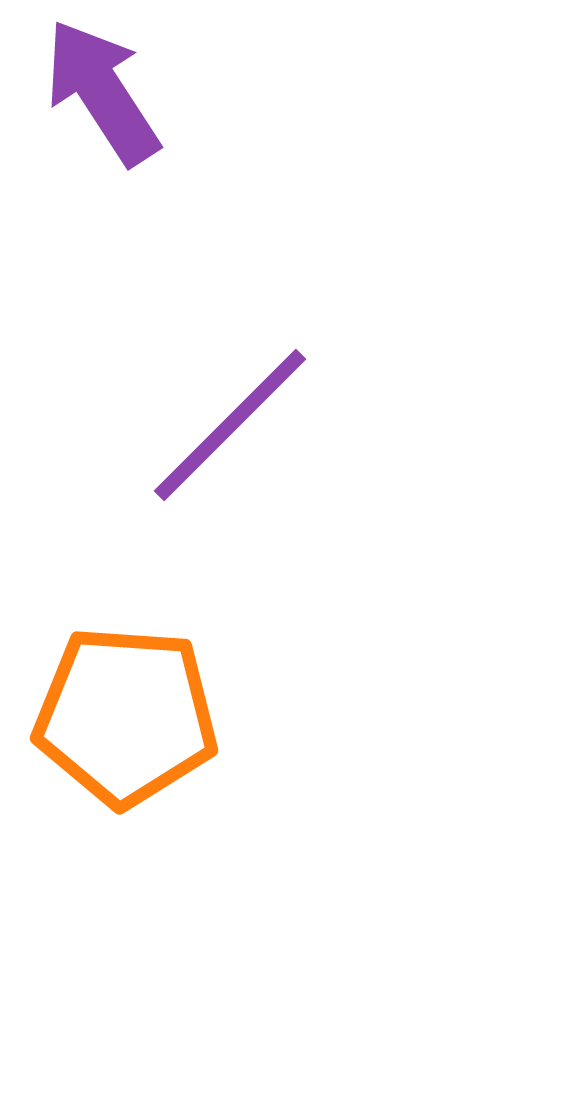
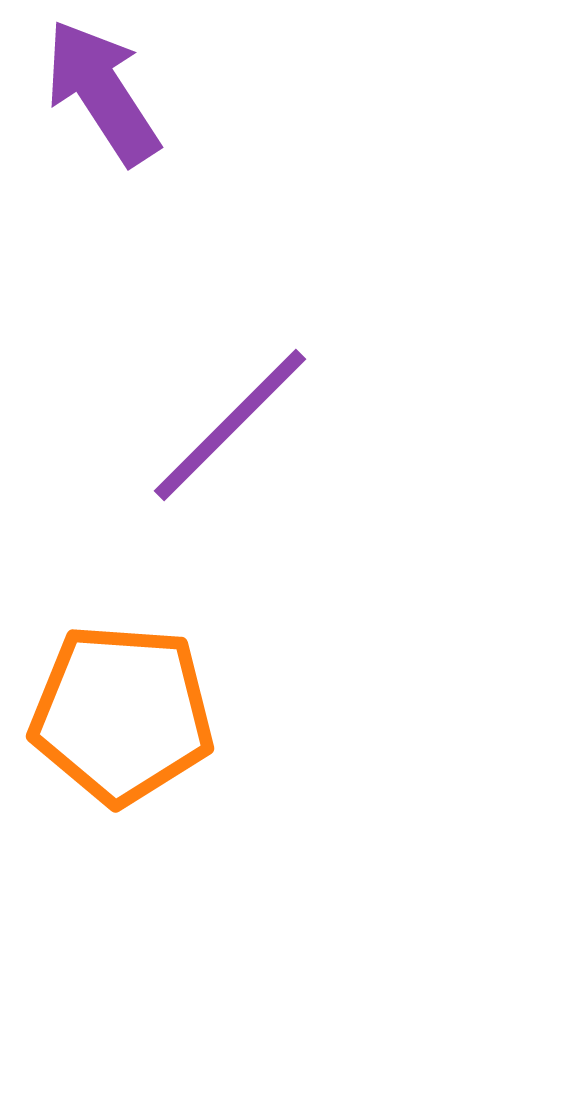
orange pentagon: moved 4 px left, 2 px up
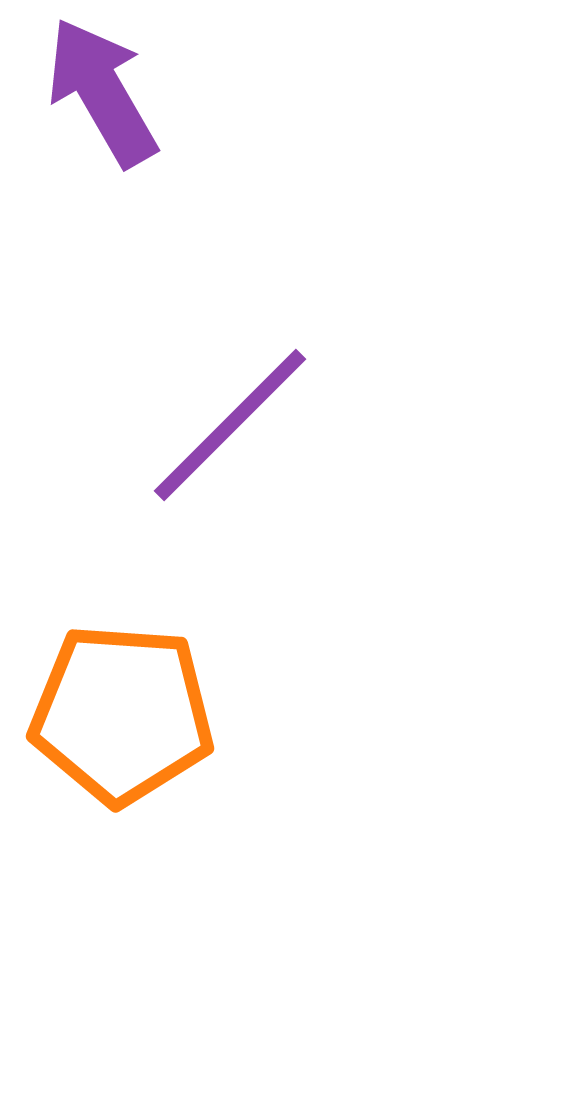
purple arrow: rotated 3 degrees clockwise
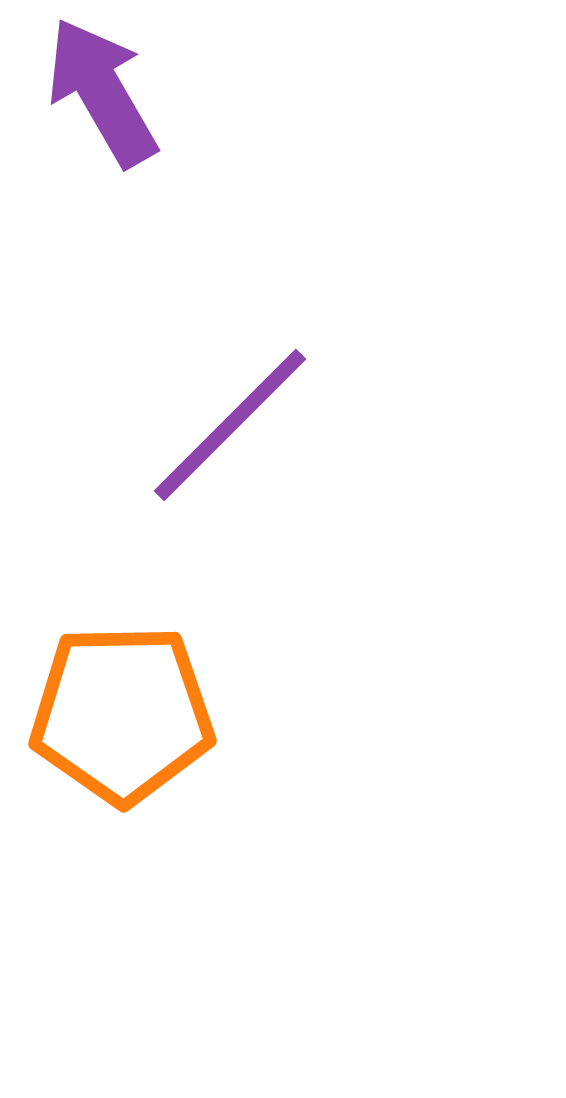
orange pentagon: rotated 5 degrees counterclockwise
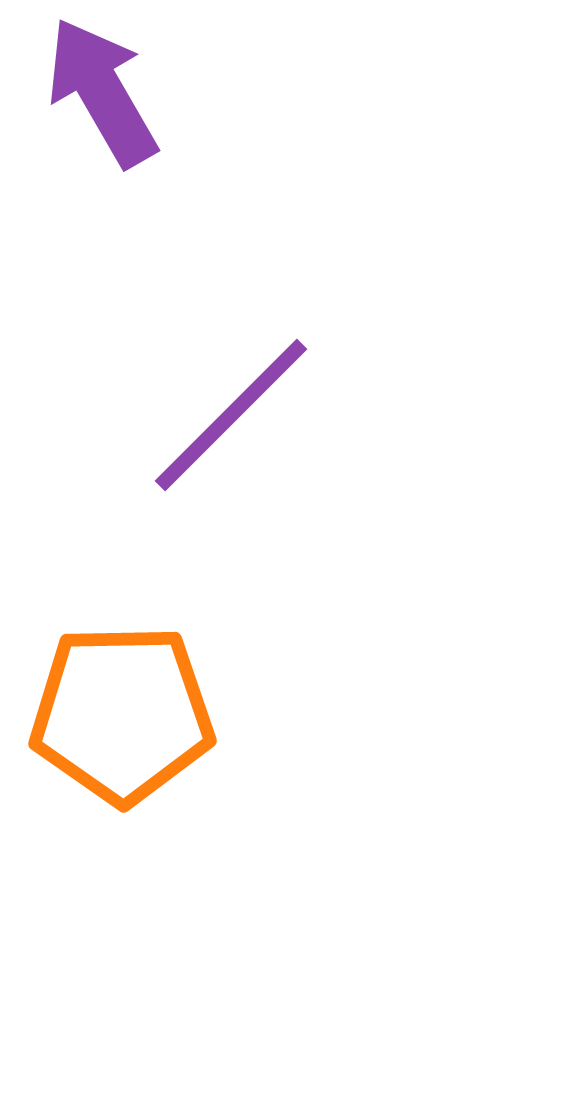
purple line: moved 1 px right, 10 px up
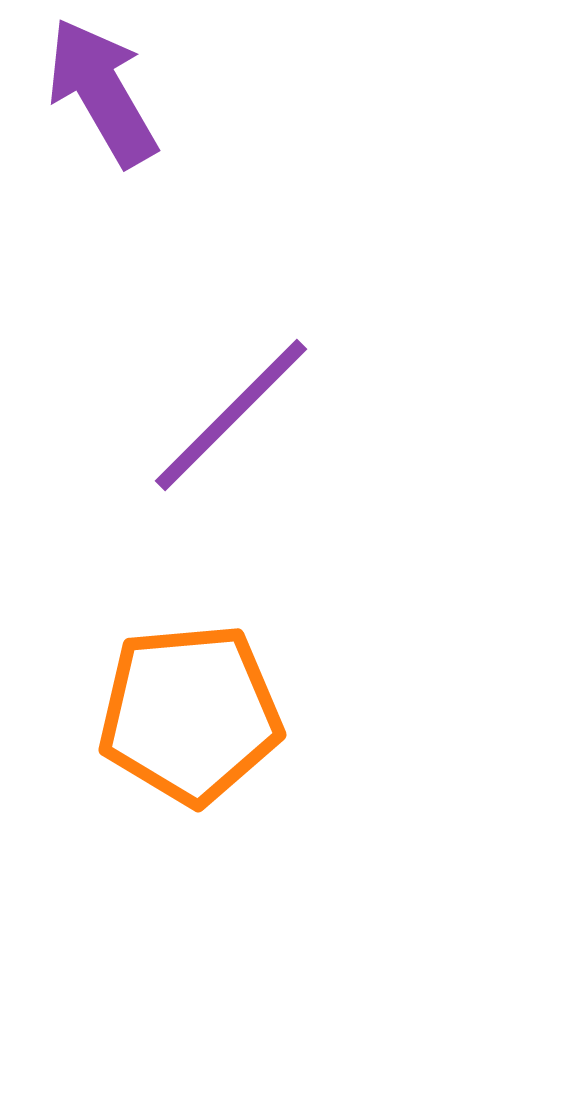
orange pentagon: moved 68 px right; rotated 4 degrees counterclockwise
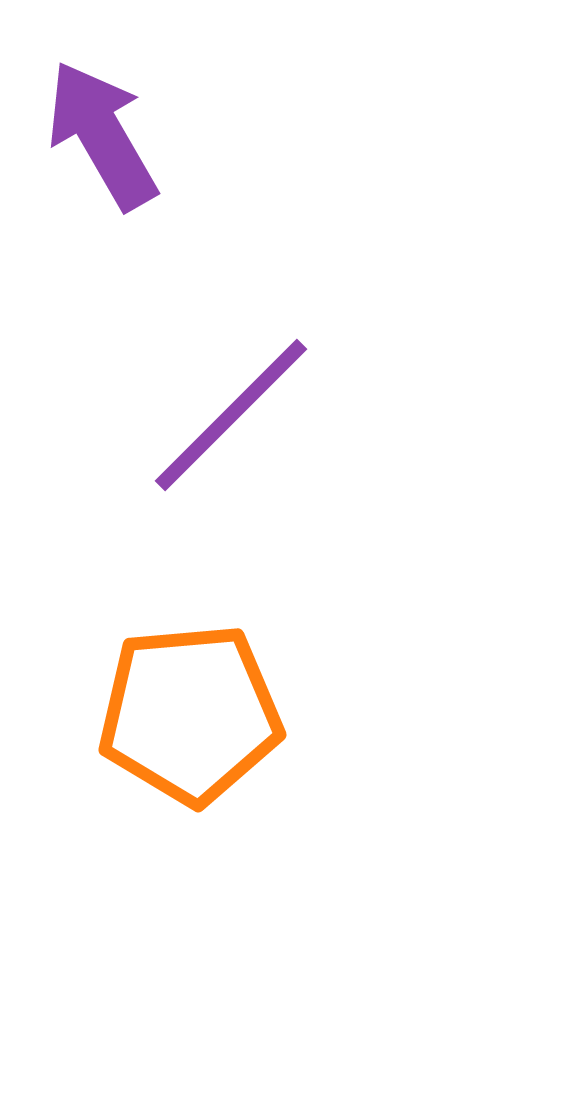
purple arrow: moved 43 px down
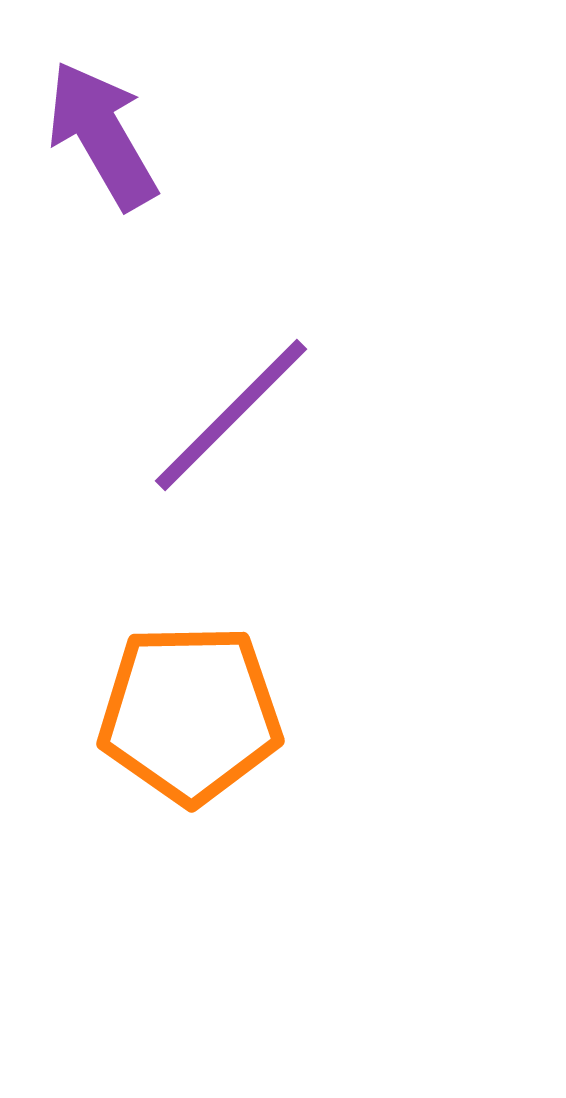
orange pentagon: rotated 4 degrees clockwise
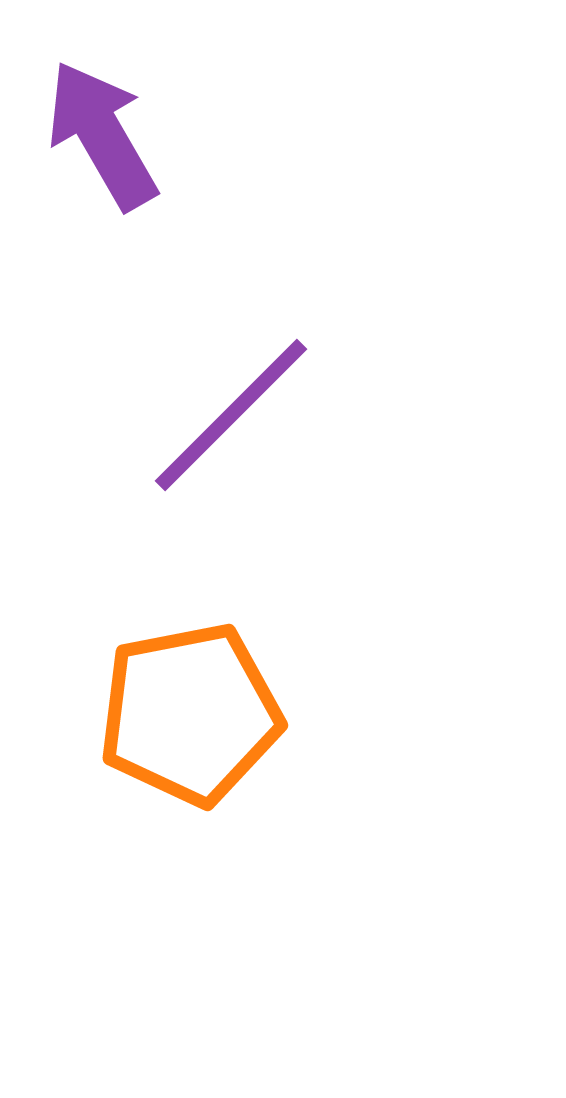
orange pentagon: rotated 10 degrees counterclockwise
